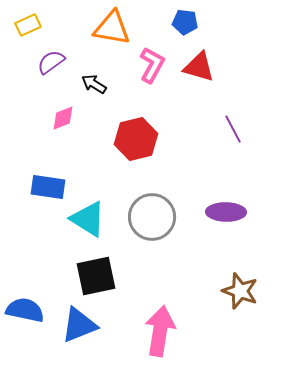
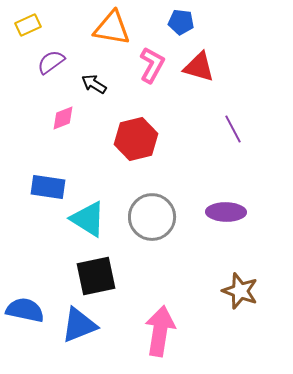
blue pentagon: moved 4 px left
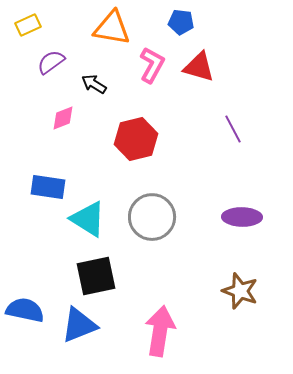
purple ellipse: moved 16 px right, 5 px down
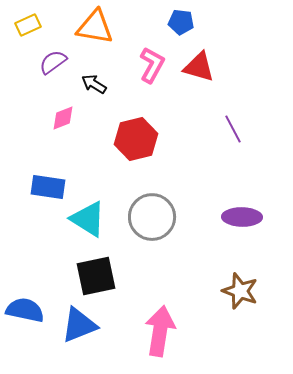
orange triangle: moved 17 px left, 1 px up
purple semicircle: moved 2 px right
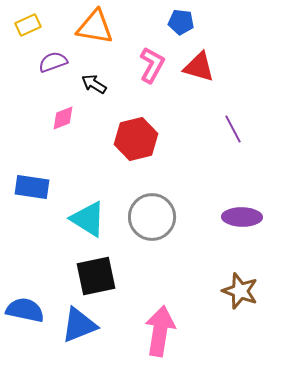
purple semicircle: rotated 16 degrees clockwise
blue rectangle: moved 16 px left
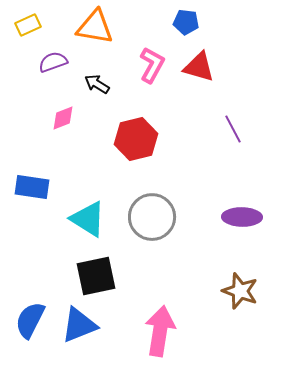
blue pentagon: moved 5 px right
black arrow: moved 3 px right
blue semicircle: moved 5 px right, 10 px down; rotated 75 degrees counterclockwise
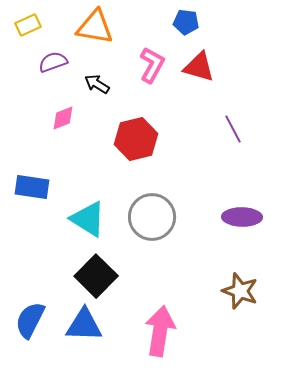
black square: rotated 33 degrees counterclockwise
blue triangle: moved 5 px right; rotated 24 degrees clockwise
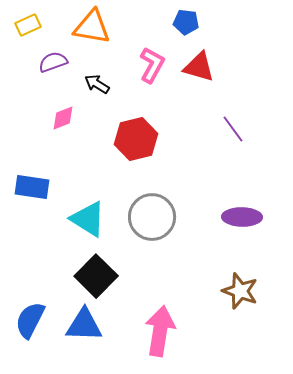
orange triangle: moved 3 px left
purple line: rotated 8 degrees counterclockwise
